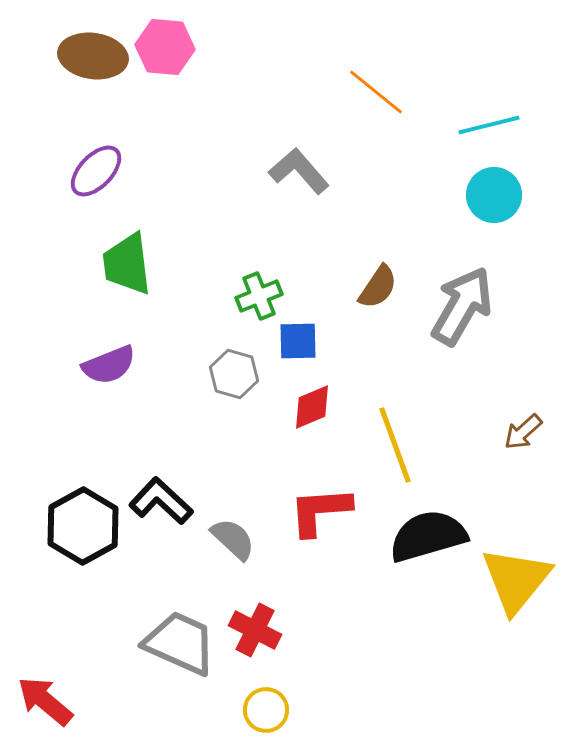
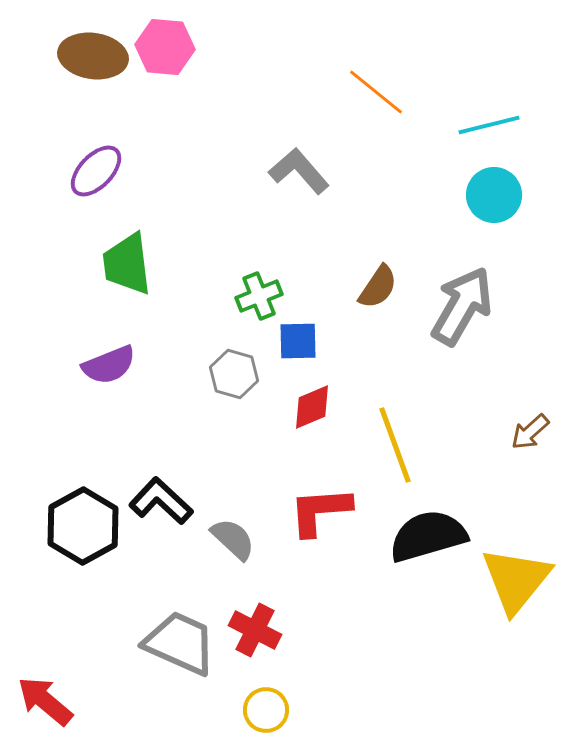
brown arrow: moved 7 px right
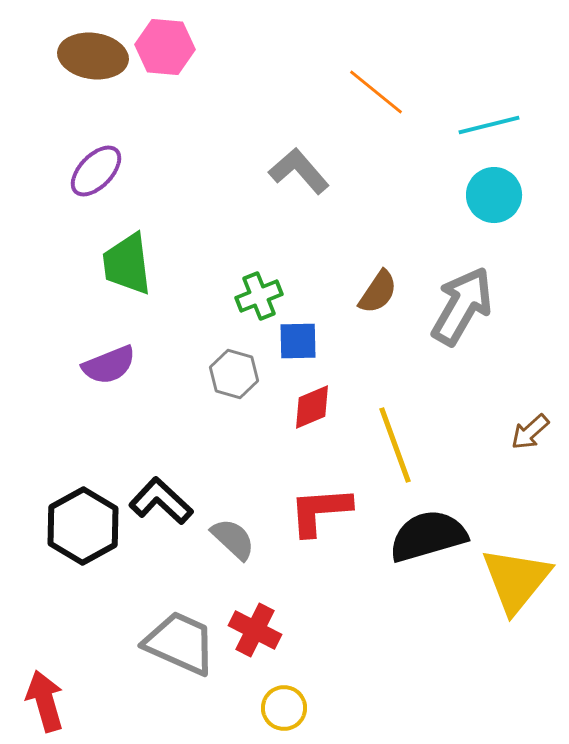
brown semicircle: moved 5 px down
red arrow: rotated 34 degrees clockwise
yellow circle: moved 18 px right, 2 px up
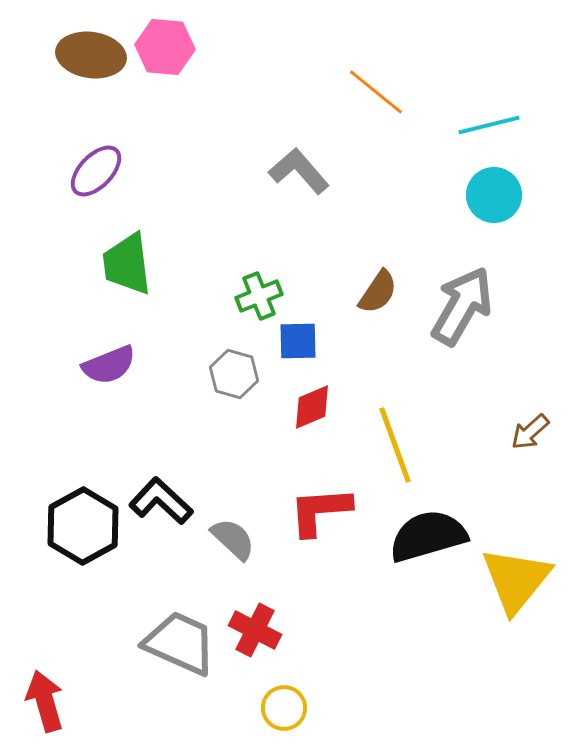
brown ellipse: moved 2 px left, 1 px up
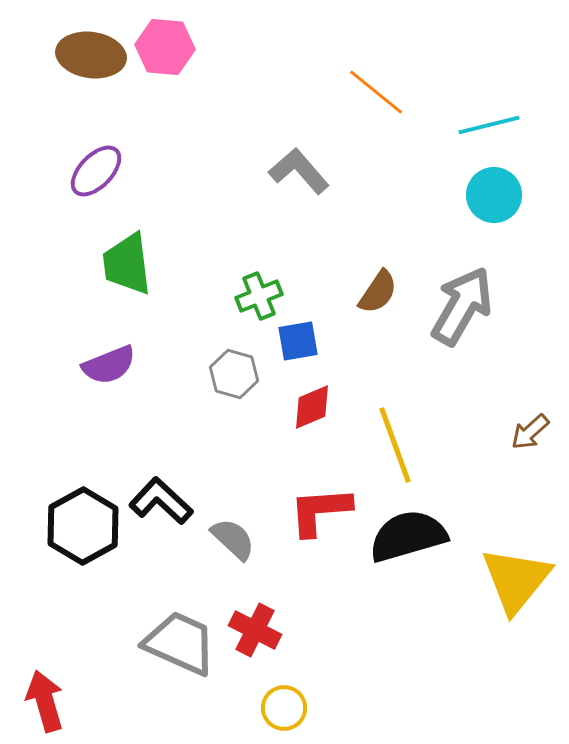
blue square: rotated 9 degrees counterclockwise
black semicircle: moved 20 px left
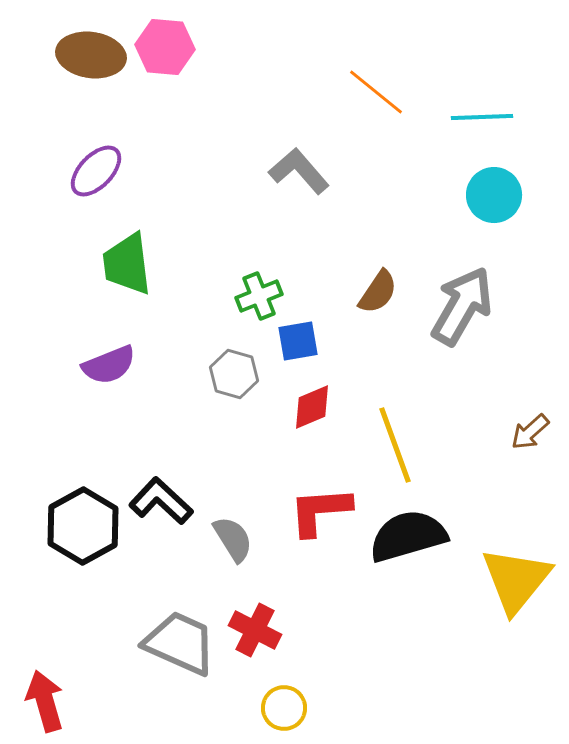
cyan line: moved 7 px left, 8 px up; rotated 12 degrees clockwise
gray semicircle: rotated 15 degrees clockwise
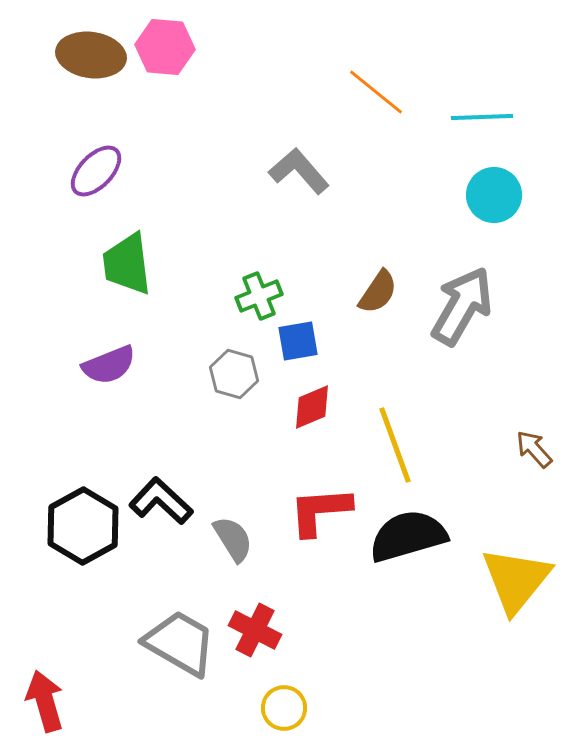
brown arrow: moved 4 px right, 17 px down; rotated 90 degrees clockwise
gray trapezoid: rotated 6 degrees clockwise
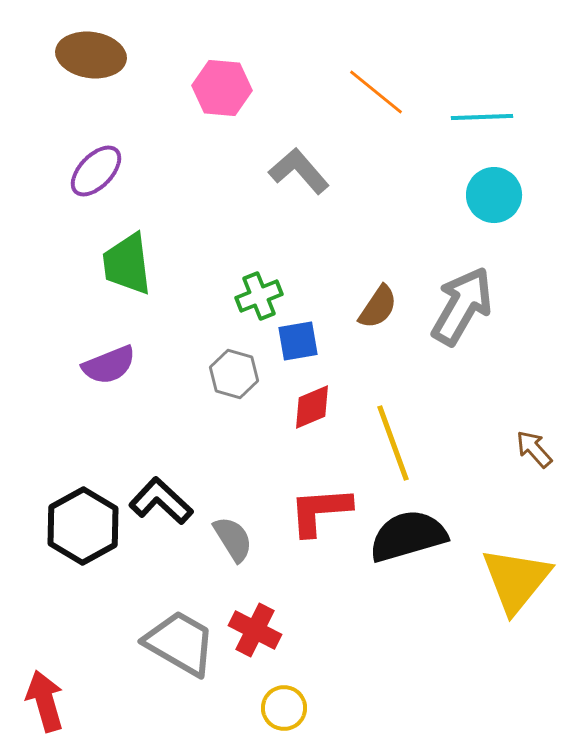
pink hexagon: moved 57 px right, 41 px down
brown semicircle: moved 15 px down
yellow line: moved 2 px left, 2 px up
